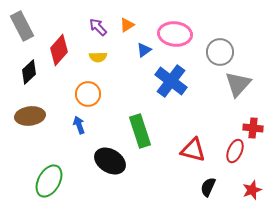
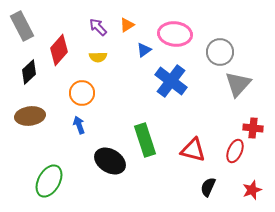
orange circle: moved 6 px left, 1 px up
green rectangle: moved 5 px right, 9 px down
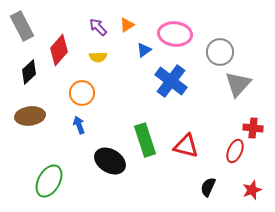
red triangle: moved 7 px left, 4 px up
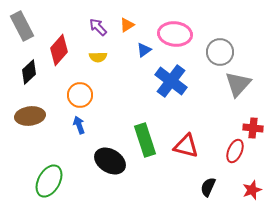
orange circle: moved 2 px left, 2 px down
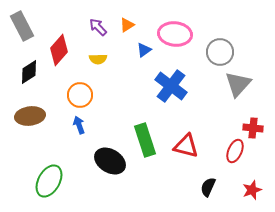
yellow semicircle: moved 2 px down
black diamond: rotated 10 degrees clockwise
blue cross: moved 5 px down
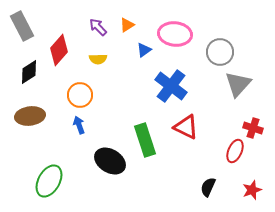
red cross: rotated 12 degrees clockwise
red triangle: moved 19 px up; rotated 12 degrees clockwise
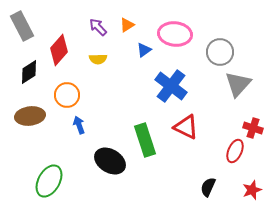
orange circle: moved 13 px left
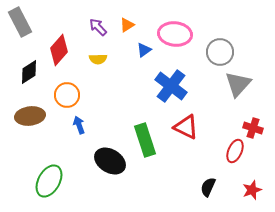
gray rectangle: moved 2 px left, 4 px up
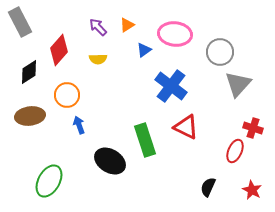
red star: rotated 24 degrees counterclockwise
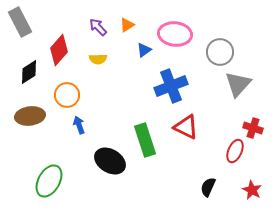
blue cross: rotated 32 degrees clockwise
